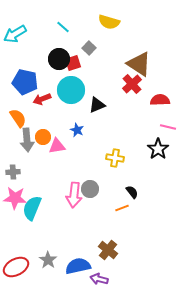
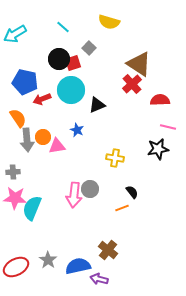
black star: rotated 25 degrees clockwise
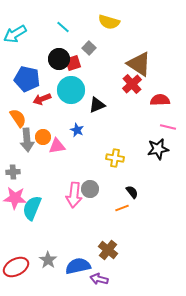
blue pentagon: moved 2 px right, 3 px up
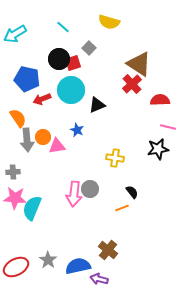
pink arrow: moved 1 px up
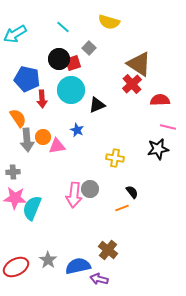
red arrow: rotated 72 degrees counterclockwise
pink arrow: moved 1 px down
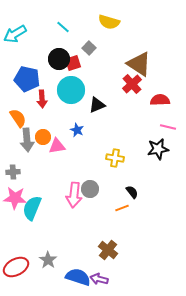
blue semicircle: moved 11 px down; rotated 30 degrees clockwise
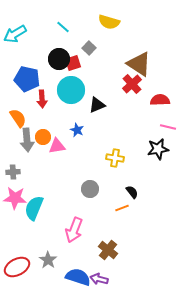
pink arrow: moved 35 px down; rotated 15 degrees clockwise
cyan semicircle: moved 2 px right
red ellipse: moved 1 px right
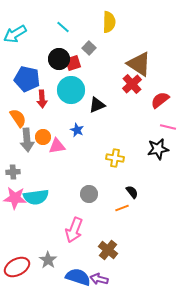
yellow semicircle: rotated 105 degrees counterclockwise
red semicircle: rotated 36 degrees counterclockwise
gray circle: moved 1 px left, 5 px down
cyan semicircle: moved 2 px right, 11 px up; rotated 120 degrees counterclockwise
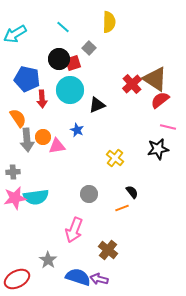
brown triangle: moved 16 px right, 15 px down
cyan circle: moved 1 px left
yellow cross: rotated 30 degrees clockwise
pink star: rotated 15 degrees counterclockwise
red ellipse: moved 12 px down
